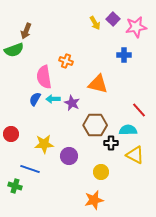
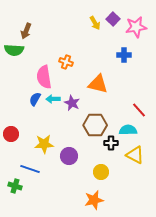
green semicircle: rotated 24 degrees clockwise
orange cross: moved 1 px down
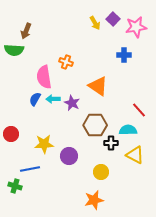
orange triangle: moved 2 px down; rotated 20 degrees clockwise
blue line: rotated 30 degrees counterclockwise
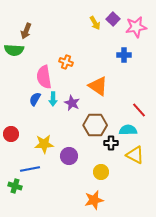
cyan arrow: rotated 88 degrees counterclockwise
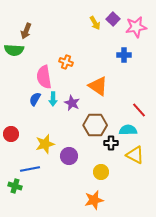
yellow star: moved 1 px right; rotated 12 degrees counterclockwise
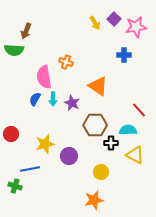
purple square: moved 1 px right
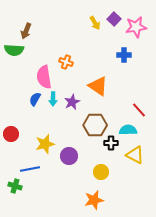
purple star: moved 1 px up; rotated 21 degrees clockwise
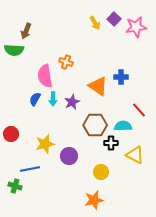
blue cross: moved 3 px left, 22 px down
pink semicircle: moved 1 px right, 1 px up
cyan semicircle: moved 5 px left, 4 px up
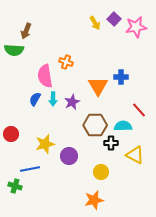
orange triangle: rotated 25 degrees clockwise
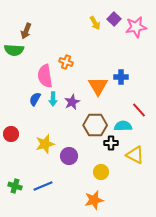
blue line: moved 13 px right, 17 px down; rotated 12 degrees counterclockwise
